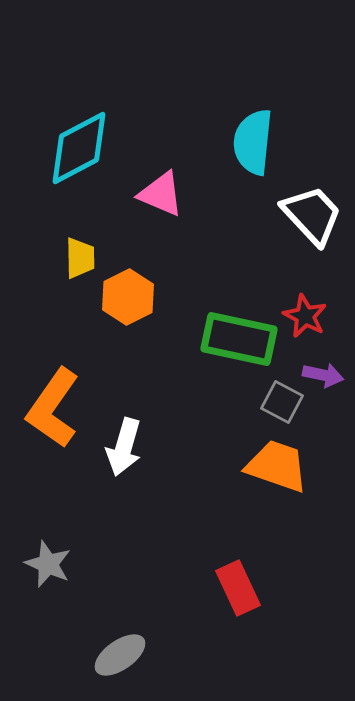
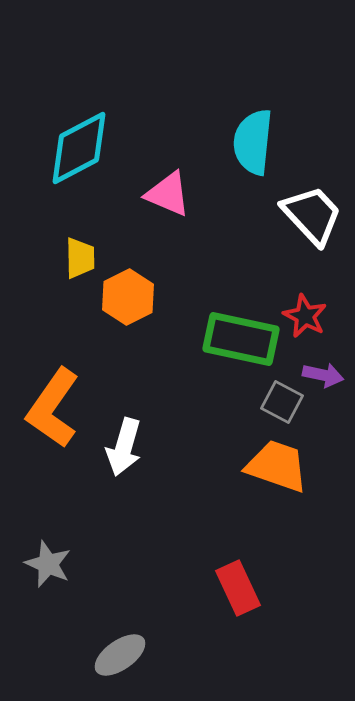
pink triangle: moved 7 px right
green rectangle: moved 2 px right
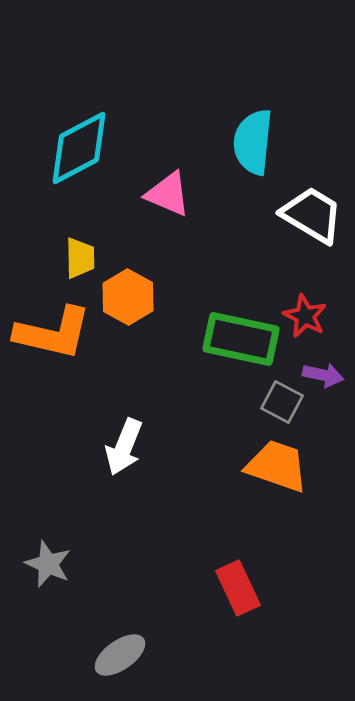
white trapezoid: rotated 16 degrees counterclockwise
orange hexagon: rotated 4 degrees counterclockwise
orange L-shape: moved 75 px up; rotated 112 degrees counterclockwise
white arrow: rotated 6 degrees clockwise
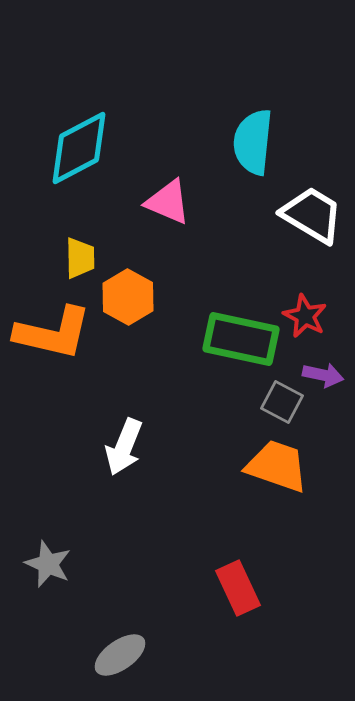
pink triangle: moved 8 px down
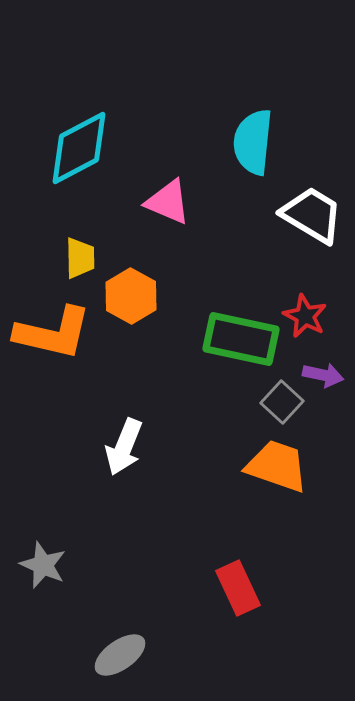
orange hexagon: moved 3 px right, 1 px up
gray square: rotated 15 degrees clockwise
gray star: moved 5 px left, 1 px down
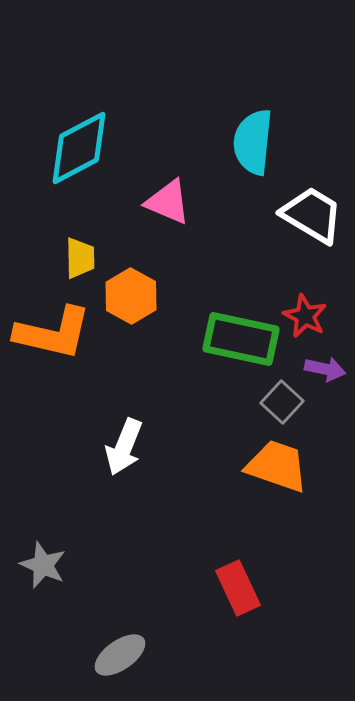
purple arrow: moved 2 px right, 6 px up
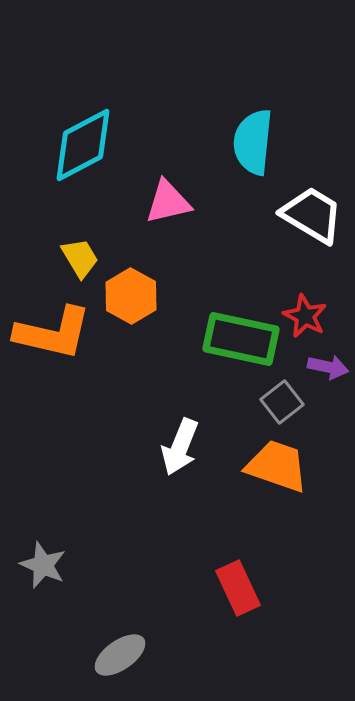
cyan diamond: moved 4 px right, 3 px up
pink triangle: rotated 36 degrees counterclockwise
yellow trapezoid: rotated 30 degrees counterclockwise
purple arrow: moved 3 px right, 2 px up
gray square: rotated 9 degrees clockwise
white arrow: moved 56 px right
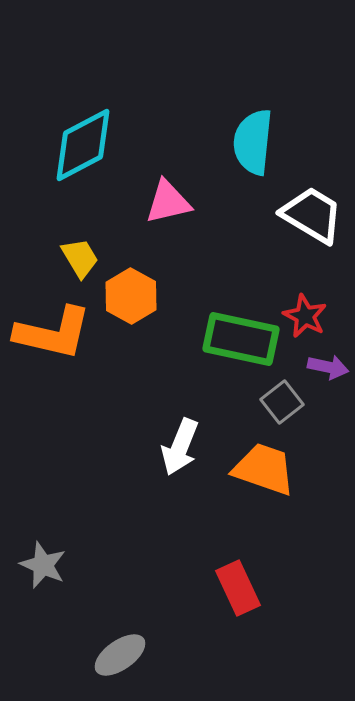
orange trapezoid: moved 13 px left, 3 px down
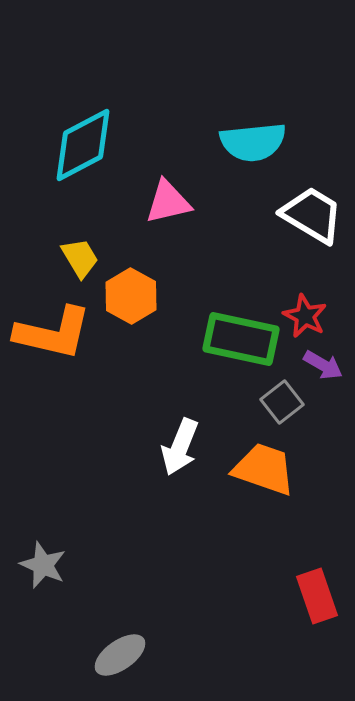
cyan semicircle: rotated 102 degrees counterclockwise
purple arrow: moved 5 px left, 2 px up; rotated 18 degrees clockwise
red rectangle: moved 79 px right, 8 px down; rotated 6 degrees clockwise
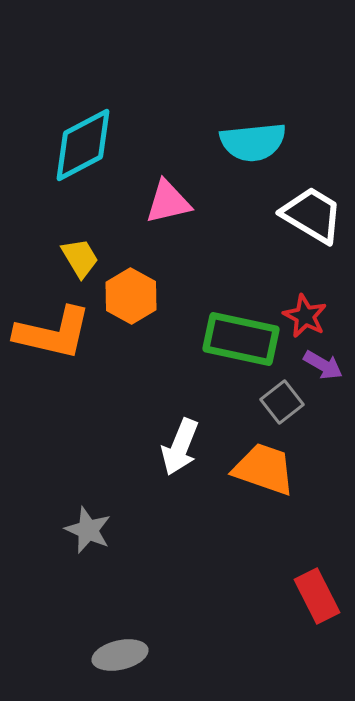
gray star: moved 45 px right, 35 px up
red rectangle: rotated 8 degrees counterclockwise
gray ellipse: rotated 22 degrees clockwise
